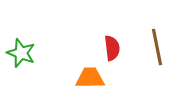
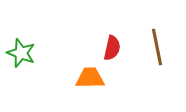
red semicircle: rotated 20 degrees clockwise
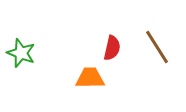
brown line: rotated 21 degrees counterclockwise
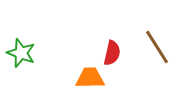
red semicircle: moved 5 px down
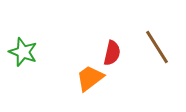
green star: moved 2 px right, 1 px up
orange trapezoid: rotated 36 degrees counterclockwise
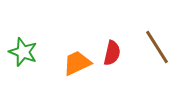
orange trapezoid: moved 13 px left, 15 px up; rotated 12 degrees clockwise
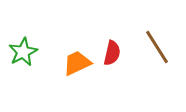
green star: rotated 24 degrees clockwise
